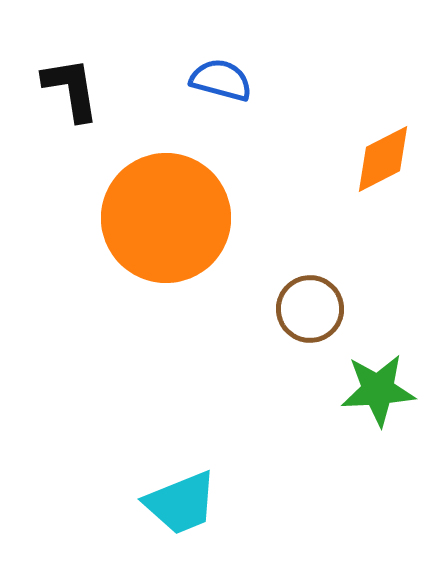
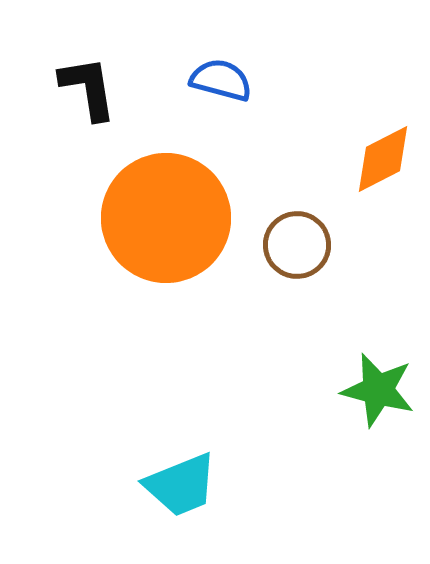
black L-shape: moved 17 px right, 1 px up
brown circle: moved 13 px left, 64 px up
green star: rotated 18 degrees clockwise
cyan trapezoid: moved 18 px up
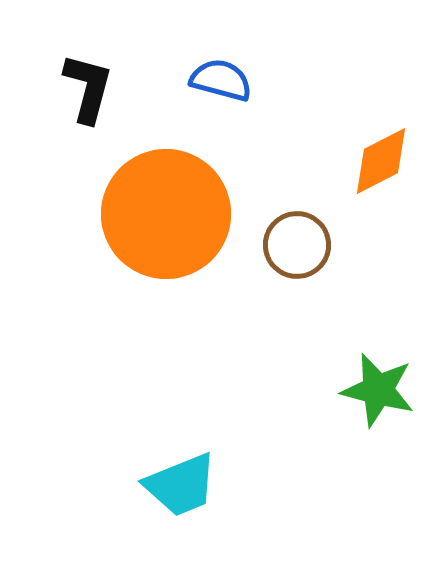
black L-shape: rotated 24 degrees clockwise
orange diamond: moved 2 px left, 2 px down
orange circle: moved 4 px up
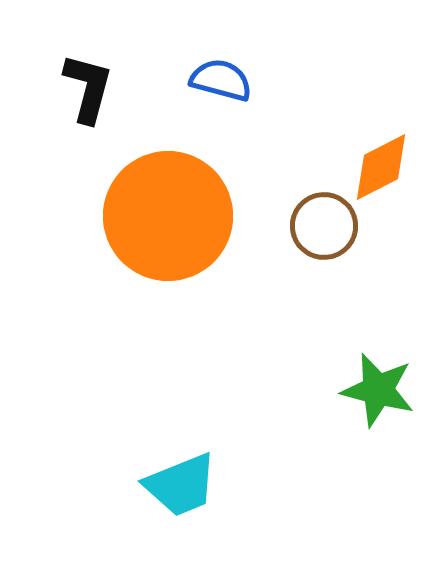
orange diamond: moved 6 px down
orange circle: moved 2 px right, 2 px down
brown circle: moved 27 px right, 19 px up
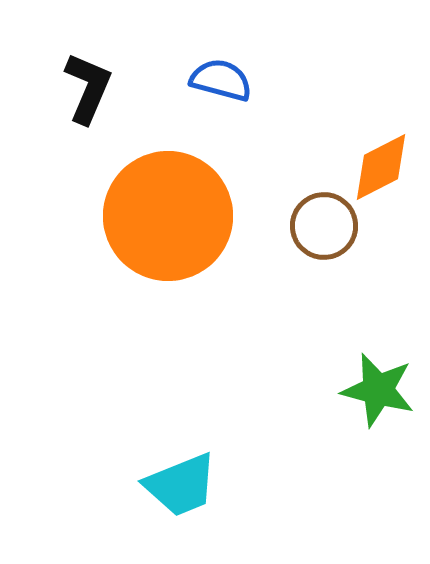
black L-shape: rotated 8 degrees clockwise
